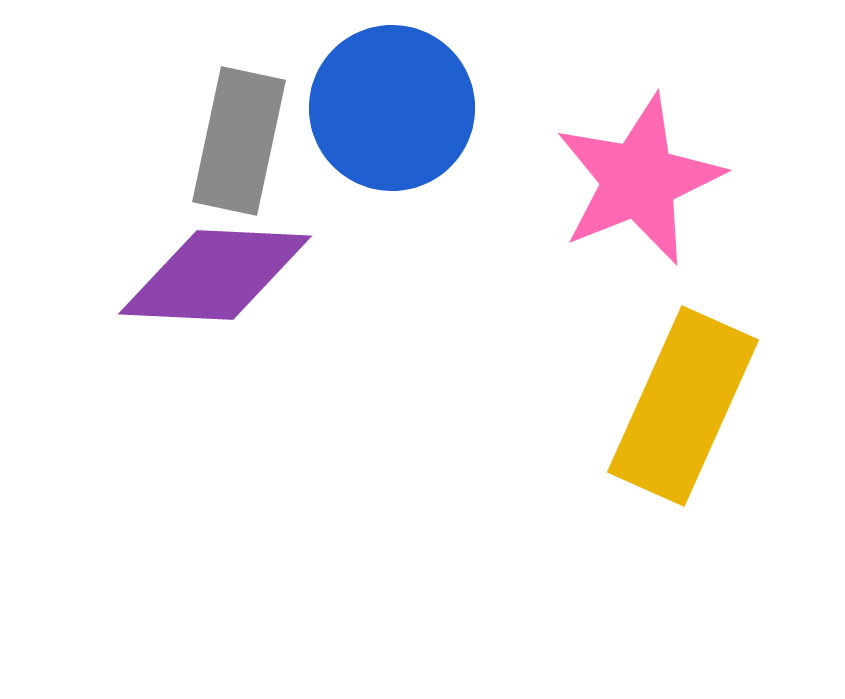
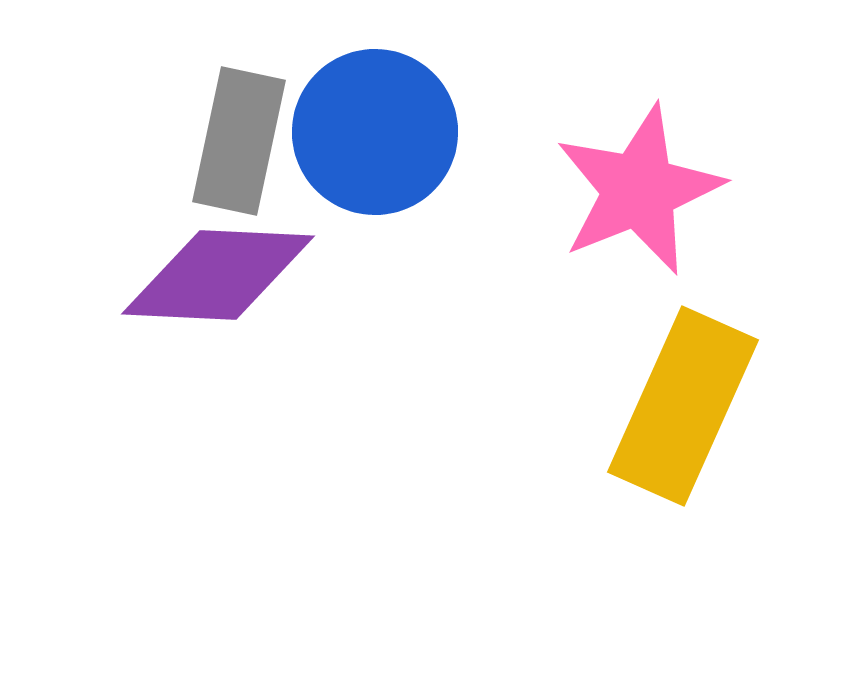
blue circle: moved 17 px left, 24 px down
pink star: moved 10 px down
purple diamond: moved 3 px right
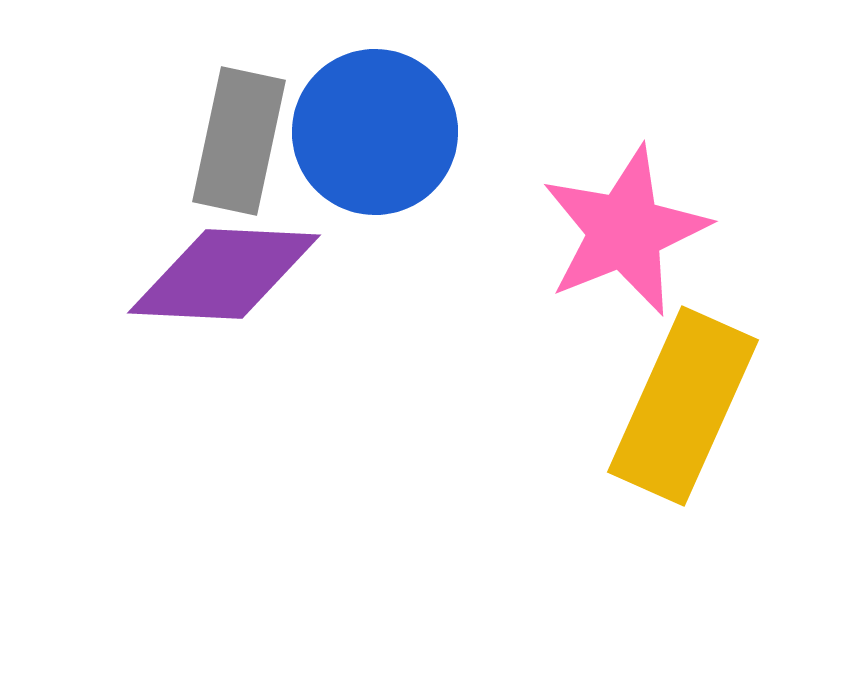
pink star: moved 14 px left, 41 px down
purple diamond: moved 6 px right, 1 px up
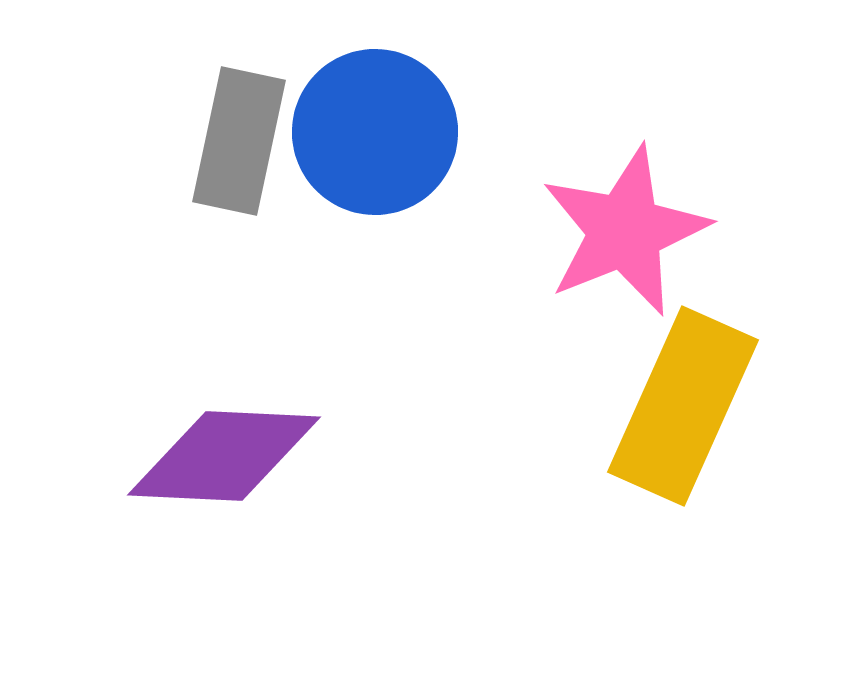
purple diamond: moved 182 px down
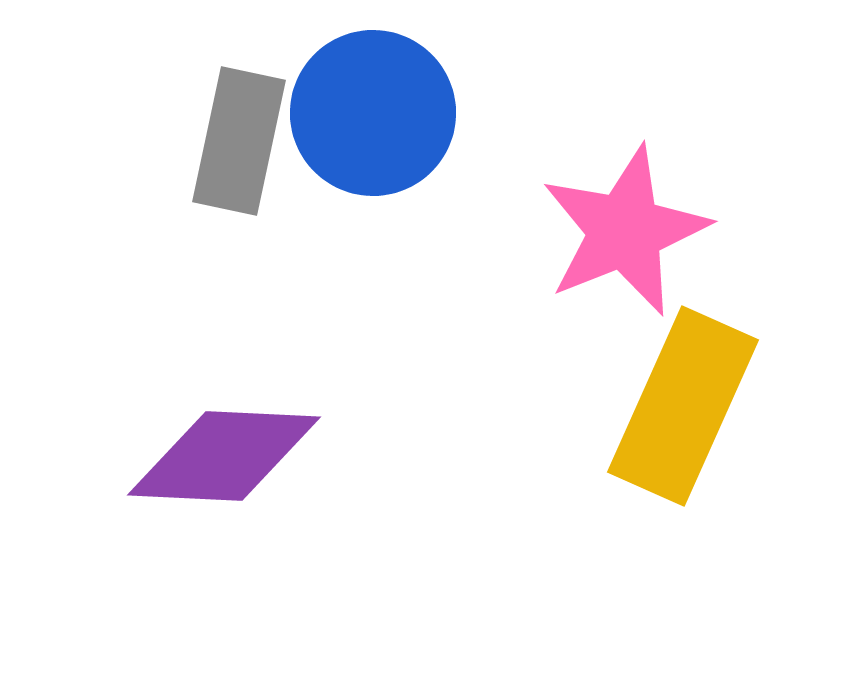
blue circle: moved 2 px left, 19 px up
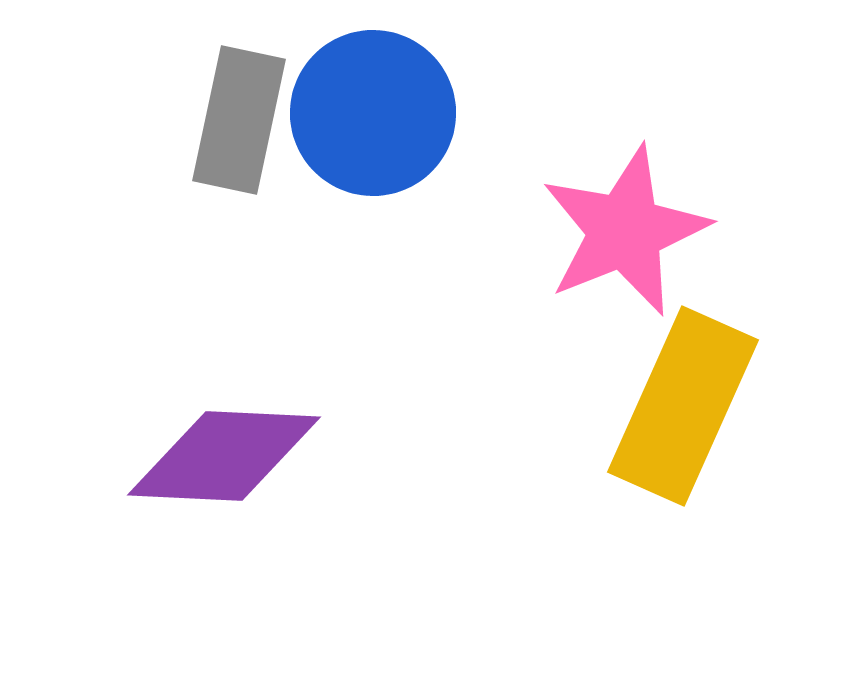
gray rectangle: moved 21 px up
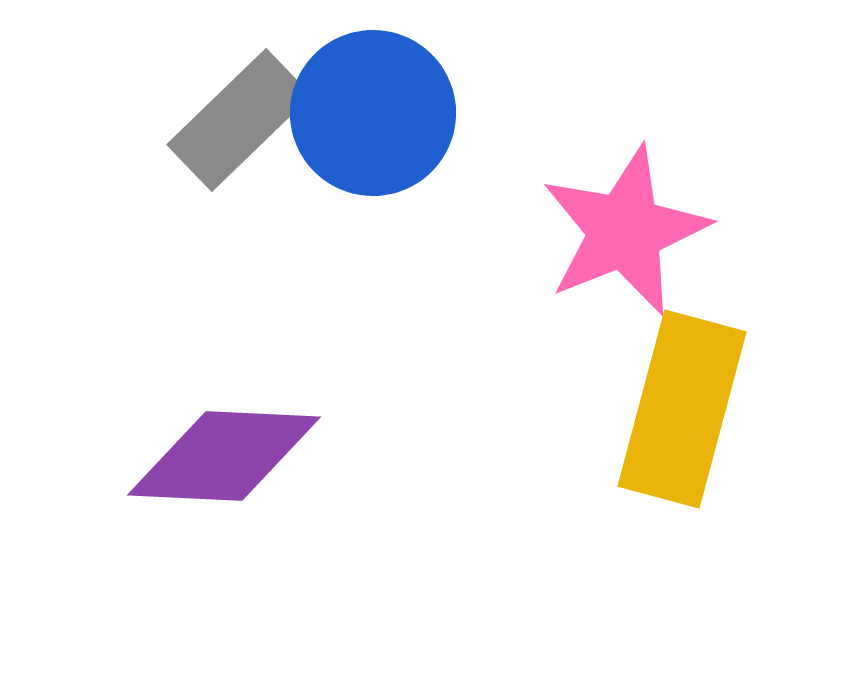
gray rectangle: rotated 34 degrees clockwise
yellow rectangle: moved 1 px left, 3 px down; rotated 9 degrees counterclockwise
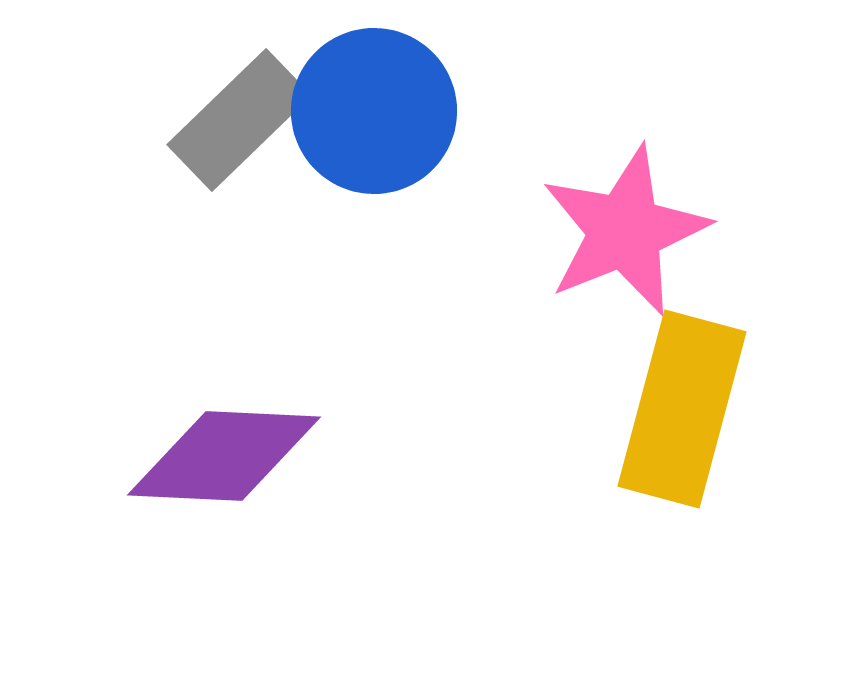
blue circle: moved 1 px right, 2 px up
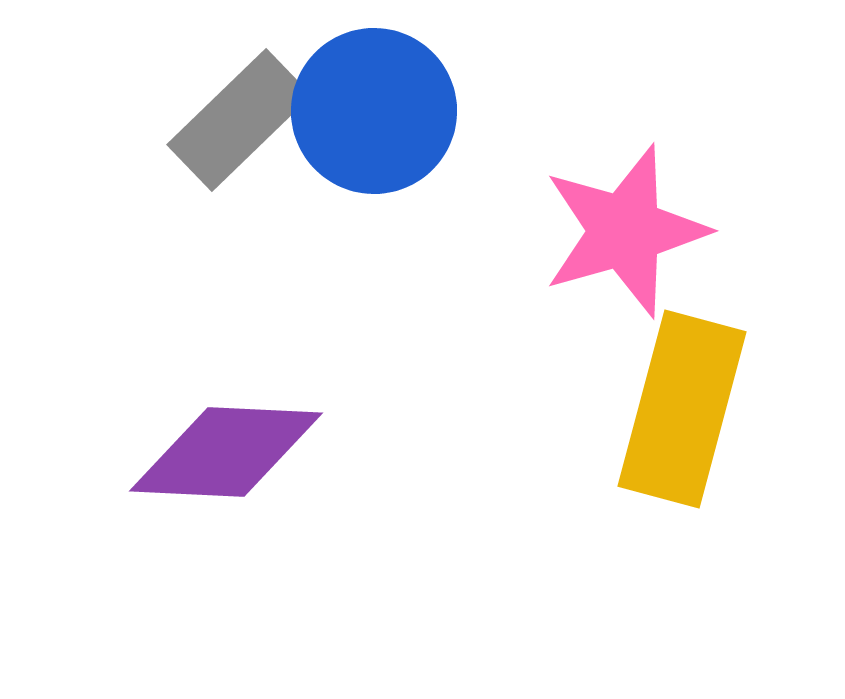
pink star: rotated 6 degrees clockwise
purple diamond: moved 2 px right, 4 px up
